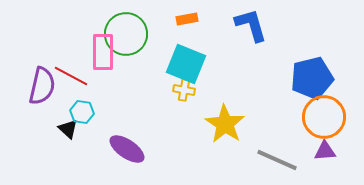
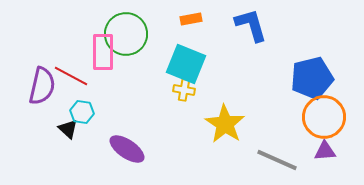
orange rectangle: moved 4 px right
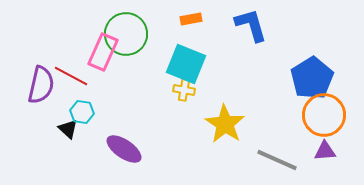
pink rectangle: rotated 24 degrees clockwise
blue pentagon: rotated 18 degrees counterclockwise
purple semicircle: moved 1 px left, 1 px up
orange circle: moved 2 px up
purple ellipse: moved 3 px left
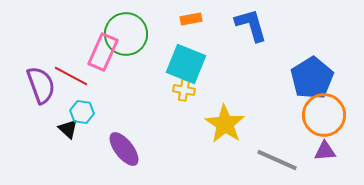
purple semicircle: rotated 33 degrees counterclockwise
purple ellipse: rotated 18 degrees clockwise
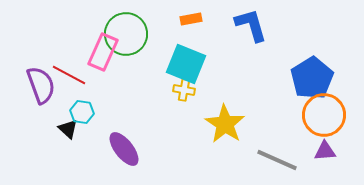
red line: moved 2 px left, 1 px up
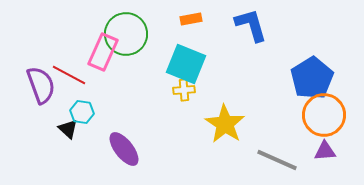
yellow cross: rotated 15 degrees counterclockwise
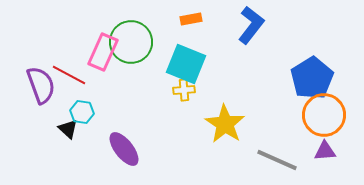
blue L-shape: rotated 54 degrees clockwise
green circle: moved 5 px right, 8 px down
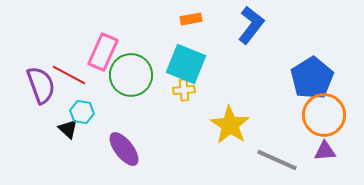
green circle: moved 33 px down
yellow star: moved 5 px right, 1 px down
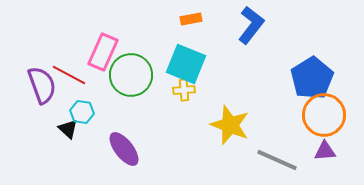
purple semicircle: moved 1 px right
yellow star: rotated 12 degrees counterclockwise
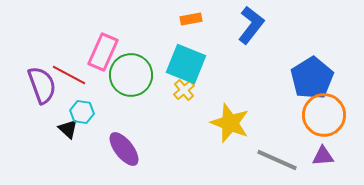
yellow cross: rotated 35 degrees counterclockwise
yellow star: moved 2 px up
purple triangle: moved 2 px left, 5 px down
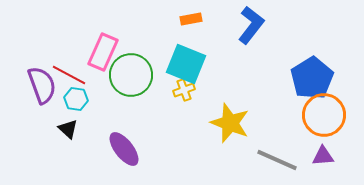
yellow cross: rotated 20 degrees clockwise
cyan hexagon: moved 6 px left, 13 px up
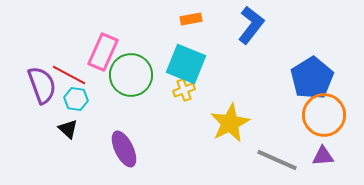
yellow star: rotated 24 degrees clockwise
purple ellipse: rotated 12 degrees clockwise
